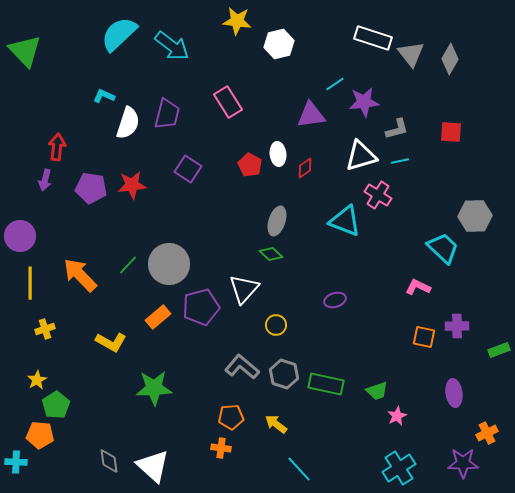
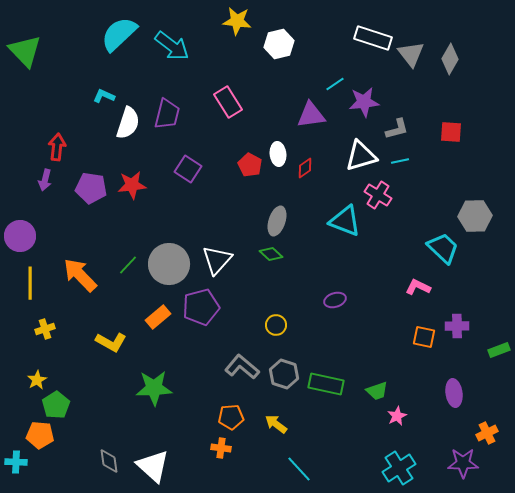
white triangle at (244, 289): moved 27 px left, 29 px up
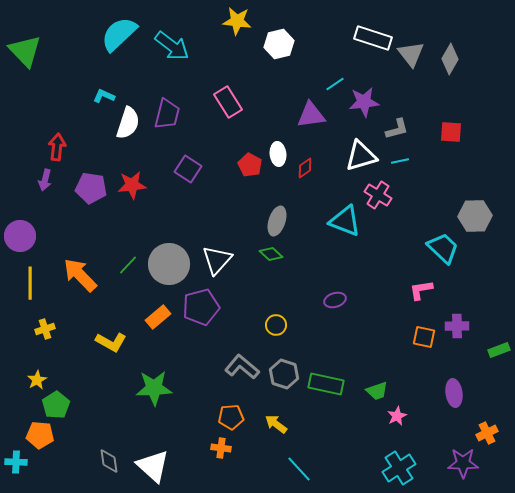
pink L-shape at (418, 287): moved 3 px right, 3 px down; rotated 35 degrees counterclockwise
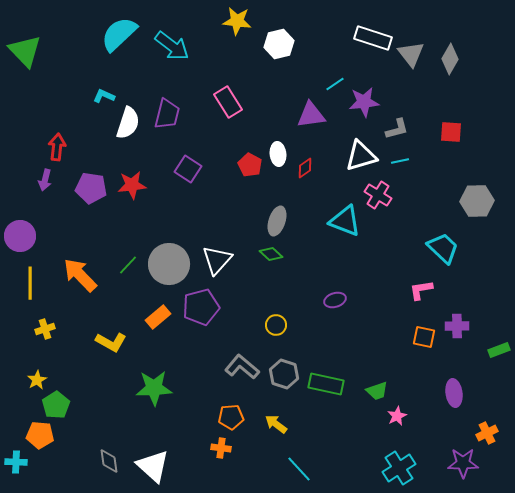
gray hexagon at (475, 216): moved 2 px right, 15 px up
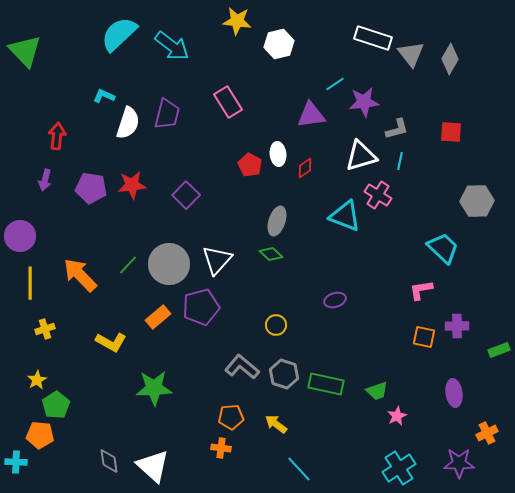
red arrow at (57, 147): moved 11 px up
cyan line at (400, 161): rotated 66 degrees counterclockwise
purple square at (188, 169): moved 2 px left, 26 px down; rotated 12 degrees clockwise
cyan triangle at (345, 221): moved 5 px up
purple star at (463, 463): moved 4 px left
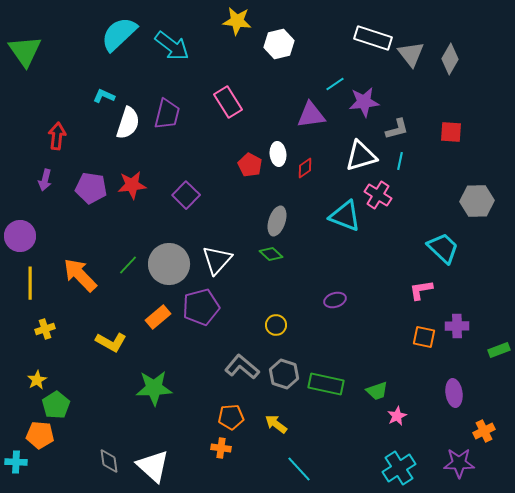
green triangle at (25, 51): rotated 9 degrees clockwise
orange cross at (487, 433): moved 3 px left, 2 px up
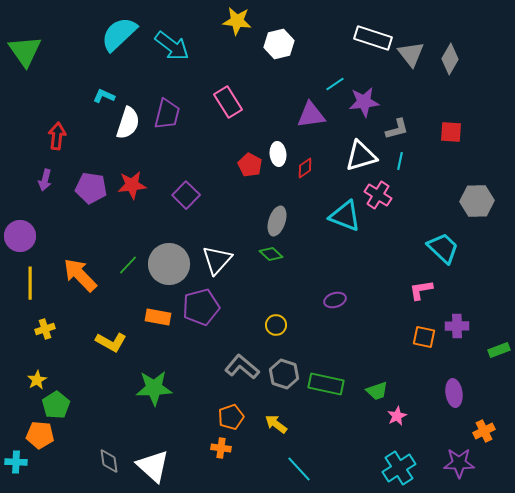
orange rectangle at (158, 317): rotated 50 degrees clockwise
orange pentagon at (231, 417): rotated 15 degrees counterclockwise
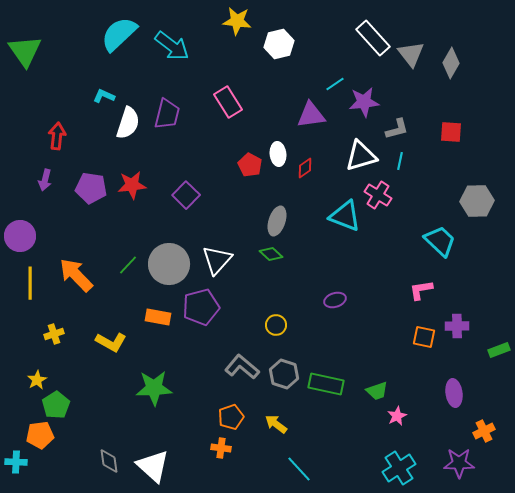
white rectangle at (373, 38): rotated 30 degrees clockwise
gray diamond at (450, 59): moved 1 px right, 4 px down
cyan trapezoid at (443, 248): moved 3 px left, 7 px up
orange arrow at (80, 275): moved 4 px left
yellow cross at (45, 329): moved 9 px right, 5 px down
orange pentagon at (40, 435): rotated 12 degrees counterclockwise
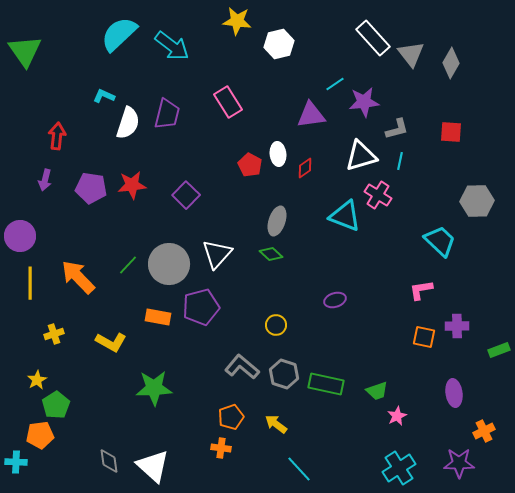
white triangle at (217, 260): moved 6 px up
orange arrow at (76, 275): moved 2 px right, 2 px down
